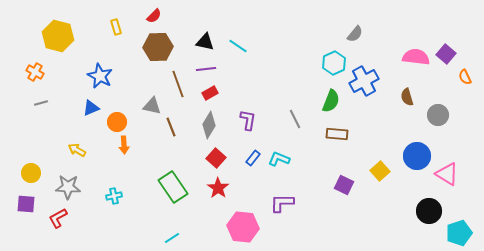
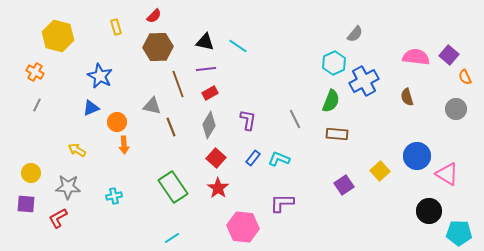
purple square at (446, 54): moved 3 px right, 1 px down
gray line at (41, 103): moved 4 px left, 2 px down; rotated 48 degrees counterclockwise
gray circle at (438, 115): moved 18 px right, 6 px up
purple square at (344, 185): rotated 30 degrees clockwise
cyan pentagon at (459, 233): rotated 20 degrees clockwise
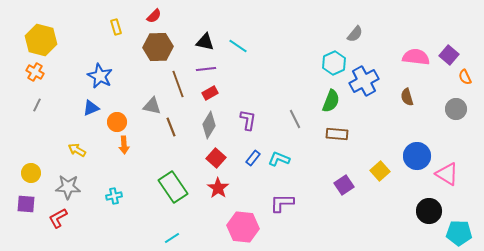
yellow hexagon at (58, 36): moved 17 px left, 4 px down
